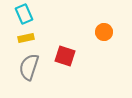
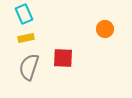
orange circle: moved 1 px right, 3 px up
red square: moved 2 px left, 2 px down; rotated 15 degrees counterclockwise
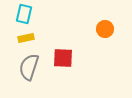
cyan rectangle: rotated 36 degrees clockwise
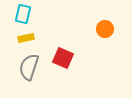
cyan rectangle: moved 1 px left
red square: rotated 20 degrees clockwise
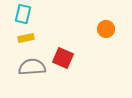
orange circle: moved 1 px right
gray semicircle: moved 3 px right; rotated 68 degrees clockwise
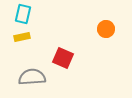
yellow rectangle: moved 4 px left, 1 px up
gray semicircle: moved 10 px down
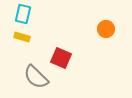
yellow rectangle: rotated 28 degrees clockwise
red square: moved 2 px left
gray semicircle: moved 4 px right; rotated 132 degrees counterclockwise
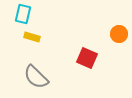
orange circle: moved 13 px right, 5 px down
yellow rectangle: moved 10 px right
red square: moved 26 px right
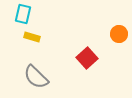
red square: rotated 25 degrees clockwise
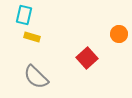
cyan rectangle: moved 1 px right, 1 px down
